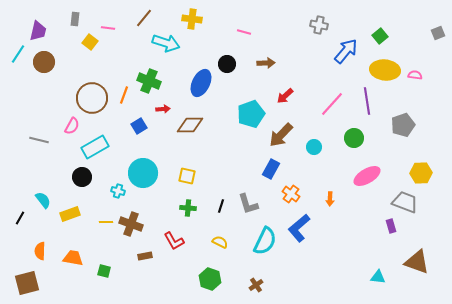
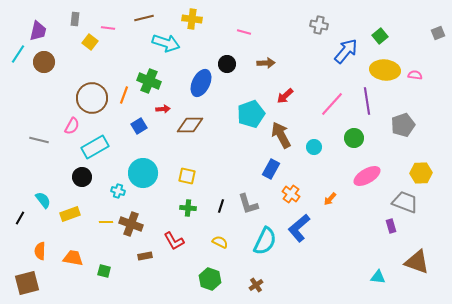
brown line at (144, 18): rotated 36 degrees clockwise
brown arrow at (281, 135): rotated 108 degrees clockwise
orange arrow at (330, 199): rotated 40 degrees clockwise
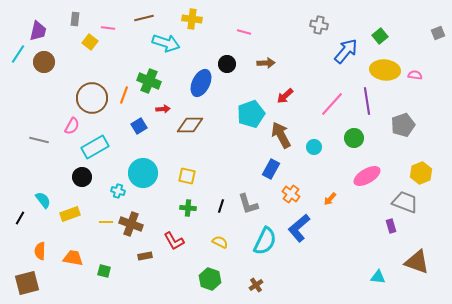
yellow hexagon at (421, 173): rotated 20 degrees counterclockwise
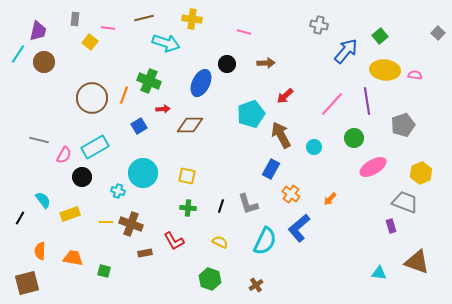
gray square at (438, 33): rotated 24 degrees counterclockwise
pink semicircle at (72, 126): moved 8 px left, 29 px down
pink ellipse at (367, 176): moved 6 px right, 9 px up
brown rectangle at (145, 256): moved 3 px up
cyan triangle at (378, 277): moved 1 px right, 4 px up
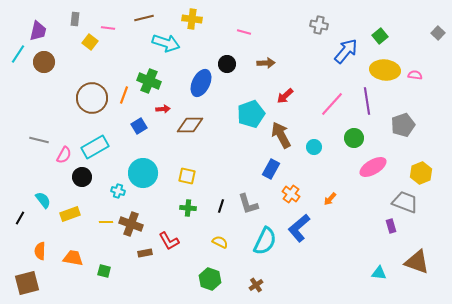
red L-shape at (174, 241): moved 5 px left
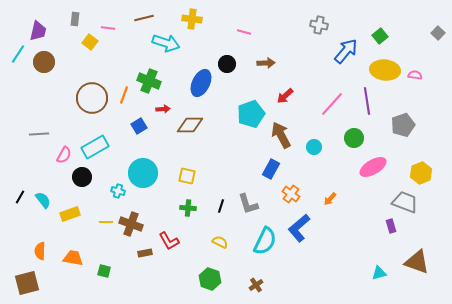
gray line at (39, 140): moved 6 px up; rotated 18 degrees counterclockwise
black line at (20, 218): moved 21 px up
cyan triangle at (379, 273): rotated 21 degrees counterclockwise
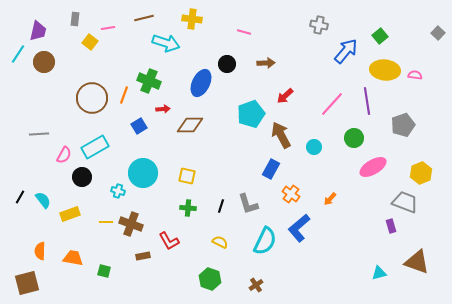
pink line at (108, 28): rotated 16 degrees counterclockwise
brown rectangle at (145, 253): moved 2 px left, 3 px down
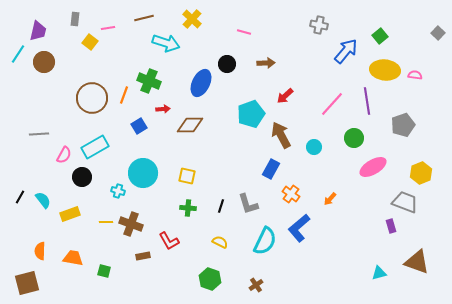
yellow cross at (192, 19): rotated 36 degrees clockwise
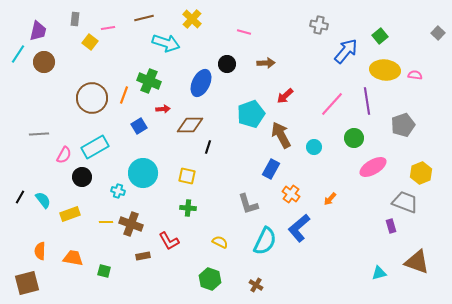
black line at (221, 206): moved 13 px left, 59 px up
brown cross at (256, 285): rotated 24 degrees counterclockwise
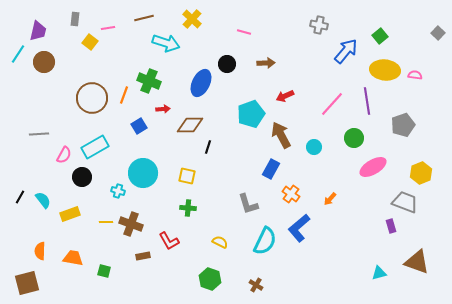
red arrow at (285, 96): rotated 18 degrees clockwise
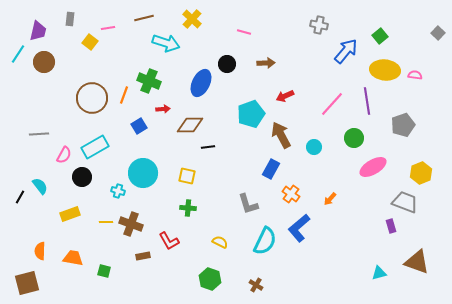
gray rectangle at (75, 19): moved 5 px left
black line at (208, 147): rotated 64 degrees clockwise
cyan semicircle at (43, 200): moved 3 px left, 14 px up
